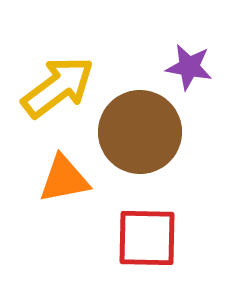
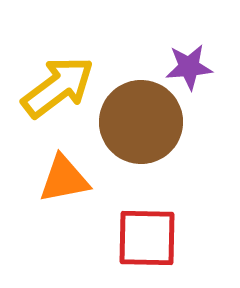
purple star: rotated 15 degrees counterclockwise
brown circle: moved 1 px right, 10 px up
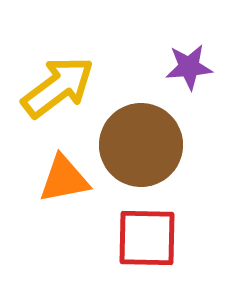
brown circle: moved 23 px down
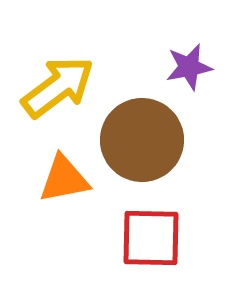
purple star: rotated 6 degrees counterclockwise
brown circle: moved 1 px right, 5 px up
red square: moved 4 px right
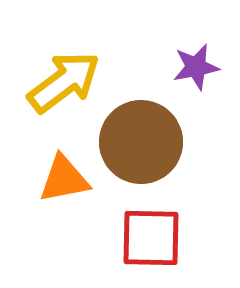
purple star: moved 7 px right
yellow arrow: moved 6 px right, 5 px up
brown circle: moved 1 px left, 2 px down
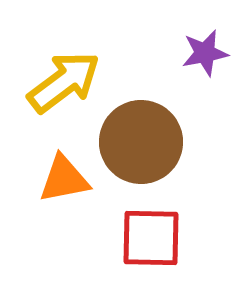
purple star: moved 9 px right, 14 px up
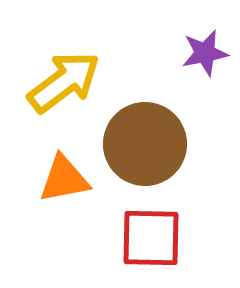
brown circle: moved 4 px right, 2 px down
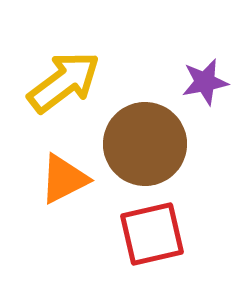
purple star: moved 29 px down
orange triangle: rotated 16 degrees counterclockwise
red square: moved 1 px right, 4 px up; rotated 14 degrees counterclockwise
